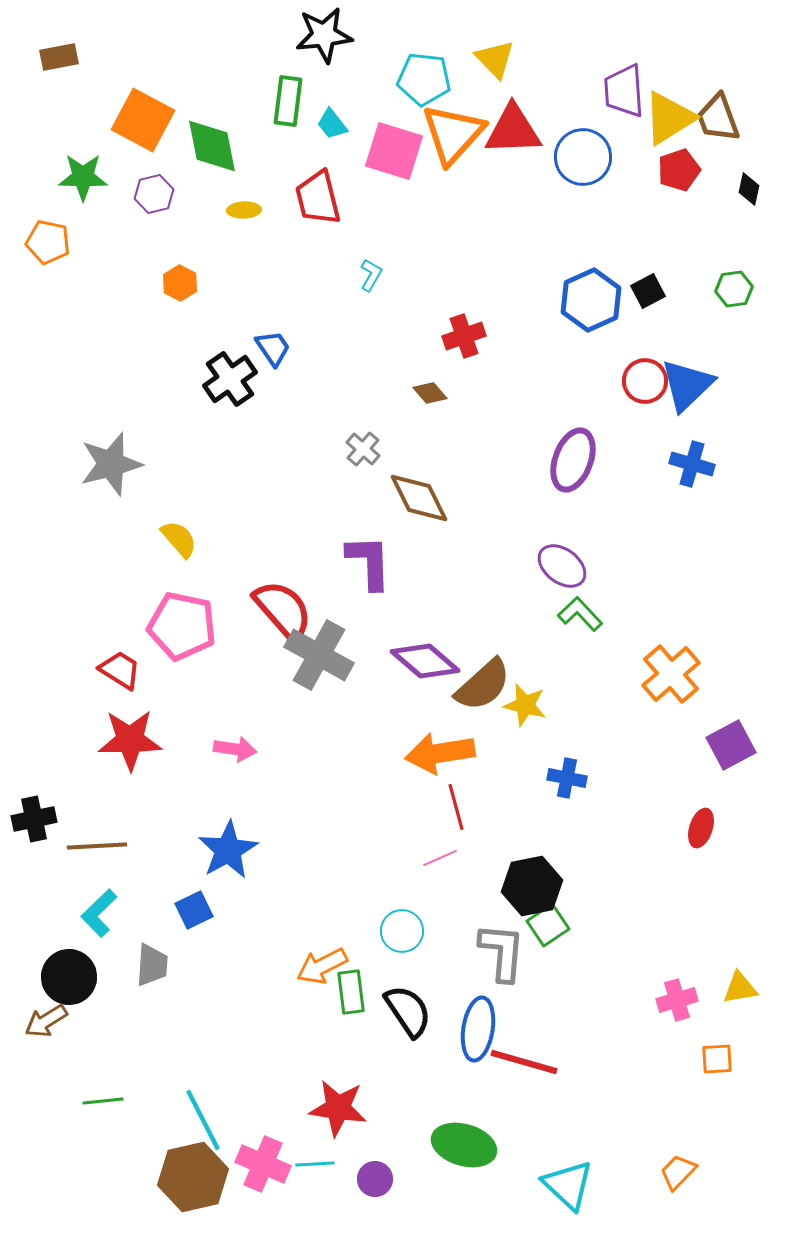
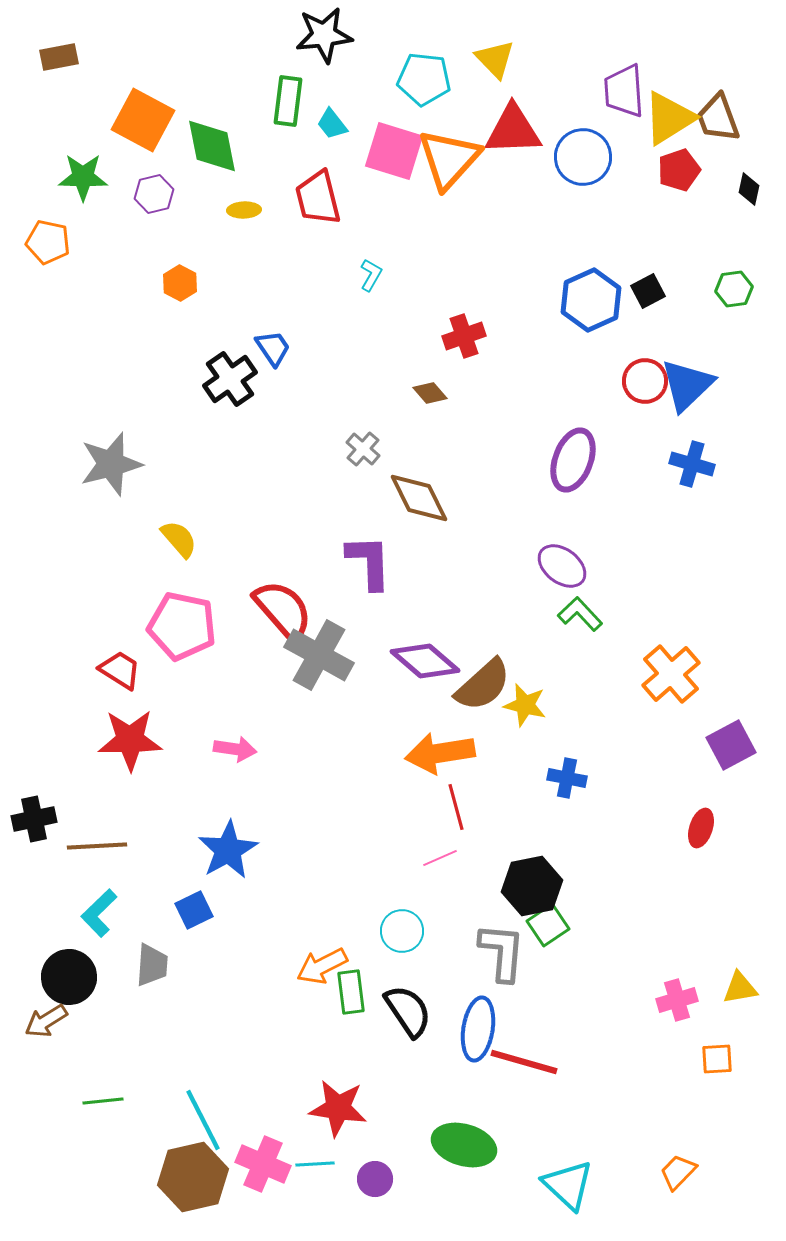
orange triangle at (453, 134): moved 4 px left, 25 px down
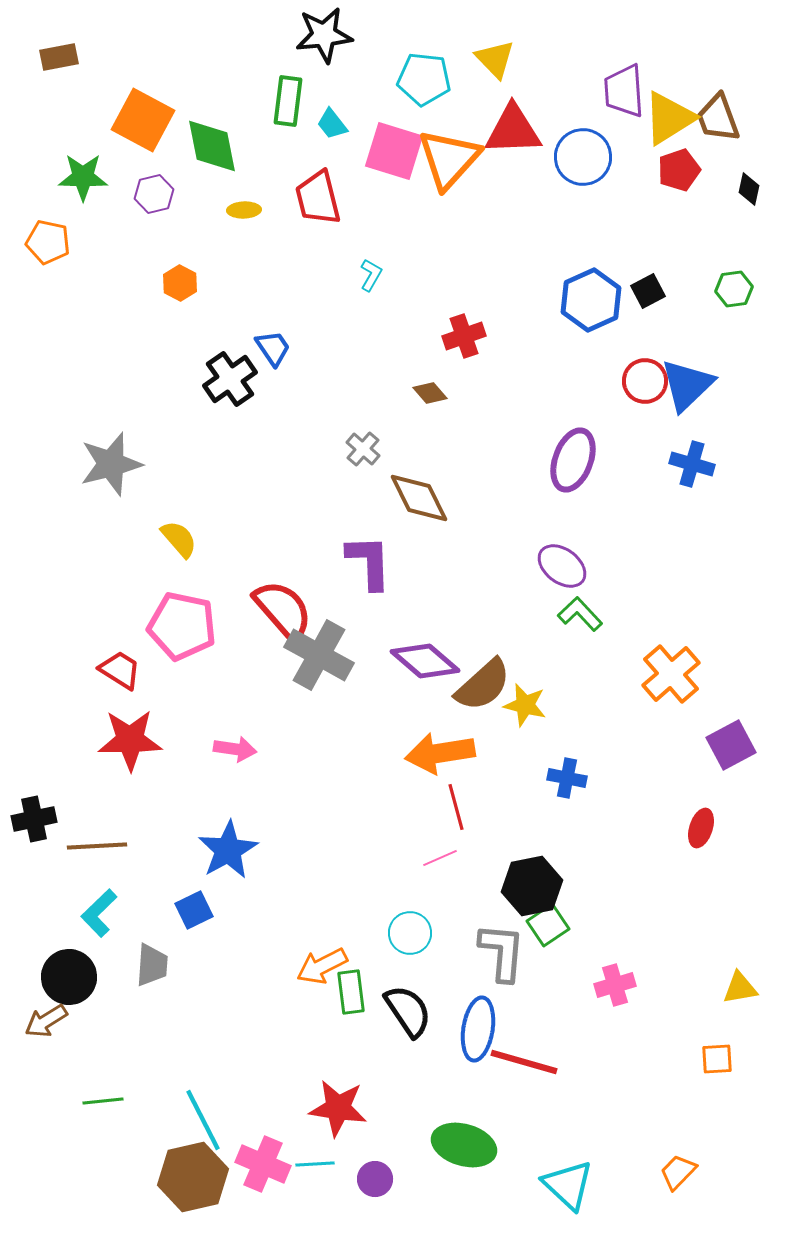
cyan circle at (402, 931): moved 8 px right, 2 px down
pink cross at (677, 1000): moved 62 px left, 15 px up
